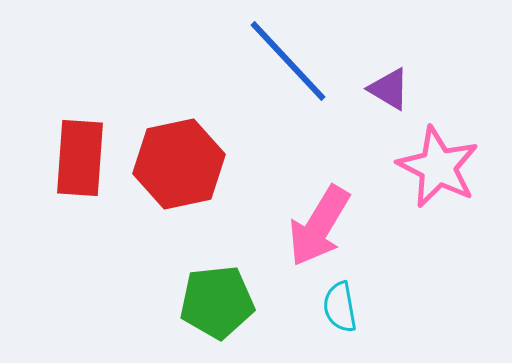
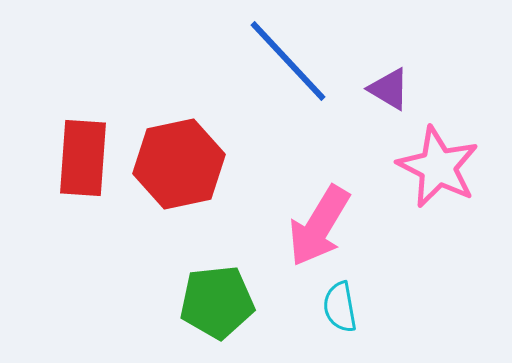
red rectangle: moved 3 px right
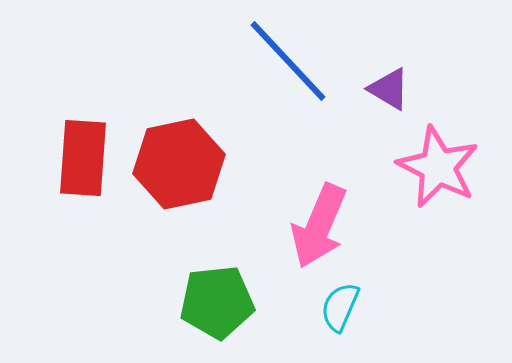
pink arrow: rotated 8 degrees counterclockwise
cyan semicircle: rotated 33 degrees clockwise
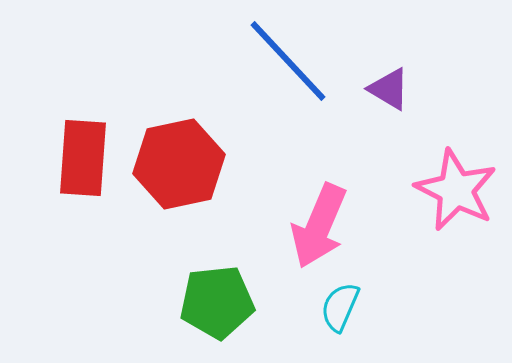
pink star: moved 18 px right, 23 px down
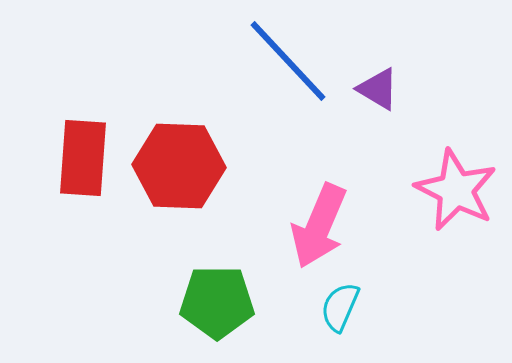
purple triangle: moved 11 px left
red hexagon: moved 2 px down; rotated 14 degrees clockwise
green pentagon: rotated 6 degrees clockwise
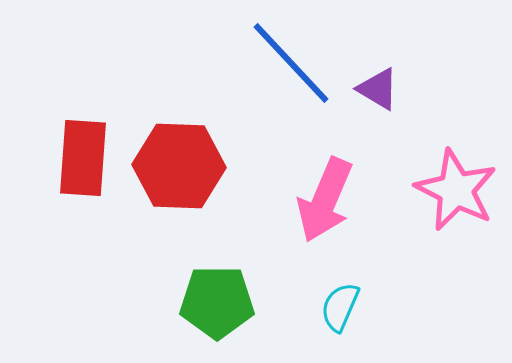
blue line: moved 3 px right, 2 px down
pink arrow: moved 6 px right, 26 px up
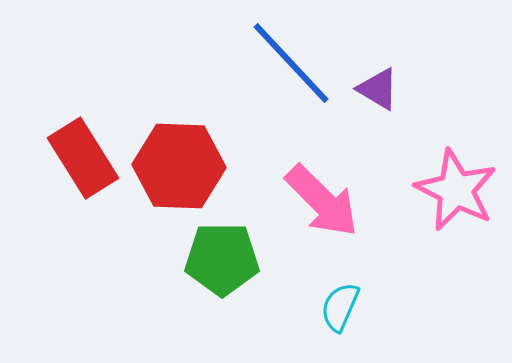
red rectangle: rotated 36 degrees counterclockwise
pink arrow: moved 3 px left, 1 px down; rotated 68 degrees counterclockwise
green pentagon: moved 5 px right, 43 px up
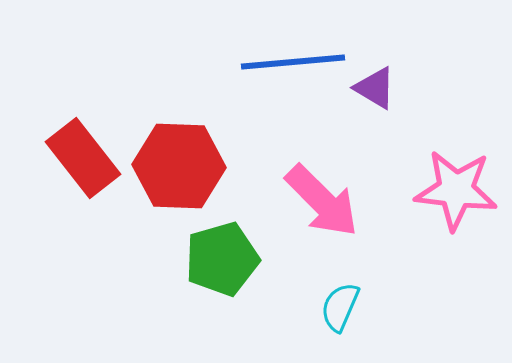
blue line: moved 2 px right, 1 px up; rotated 52 degrees counterclockwise
purple triangle: moved 3 px left, 1 px up
red rectangle: rotated 6 degrees counterclockwise
pink star: rotated 20 degrees counterclockwise
green pentagon: rotated 16 degrees counterclockwise
